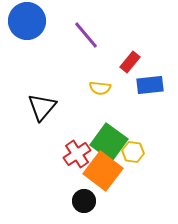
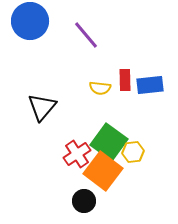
blue circle: moved 3 px right
red rectangle: moved 5 px left, 18 px down; rotated 40 degrees counterclockwise
yellow hexagon: rotated 15 degrees counterclockwise
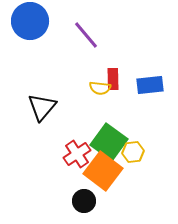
red rectangle: moved 12 px left, 1 px up
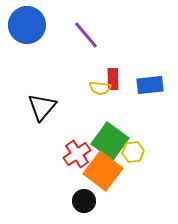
blue circle: moved 3 px left, 4 px down
green square: moved 1 px right, 1 px up
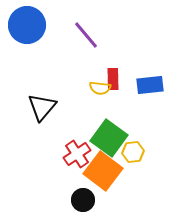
green square: moved 1 px left, 3 px up
black circle: moved 1 px left, 1 px up
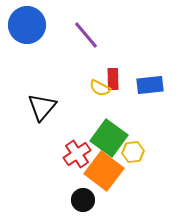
yellow semicircle: rotated 20 degrees clockwise
orange square: moved 1 px right
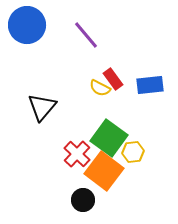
red rectangle: rotated 35 degrees counterclockwise
red cross: rotated 12 degrees counterclockwise
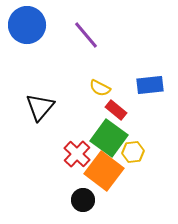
red rectangle: moved 3 px right, 31 px down; rotated 15 degrees counterclockwise
black triangle: moved 2 px left
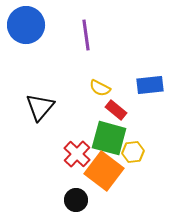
blue circle: moved 1 px left
purple line: rotated 32 degrees clockwise
green square: rotated 21 degrees counterclockwise
black circle: moved 7 px left
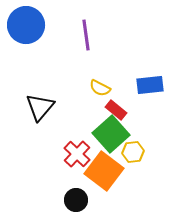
green square: moved 2 px right, 4 px up; rotated 33 degrees clockwise
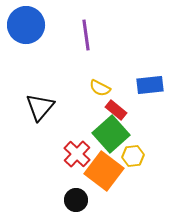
yellow hexagon: moved 4 px down
